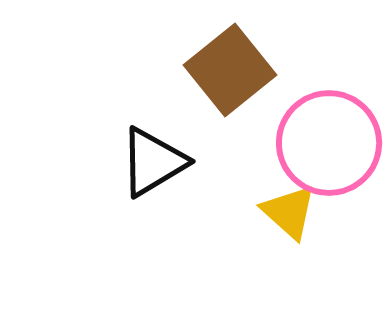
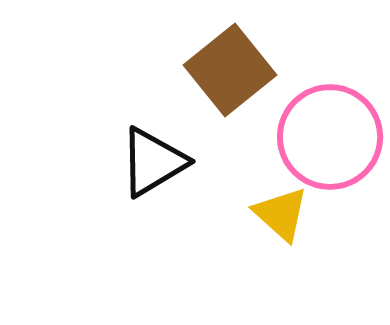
pink circle: moved 1 px right, 6 px up
yellow triangle: moved 8 px left, 2 px down
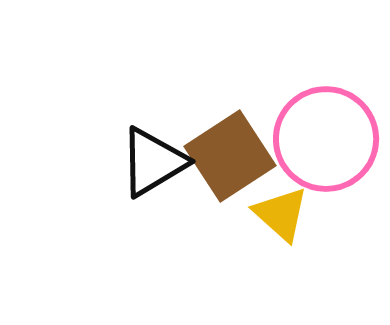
brown square: moved 86 px down; rotated 6 degrees clockwise
pink circle: moved 4 px left, 2 px down
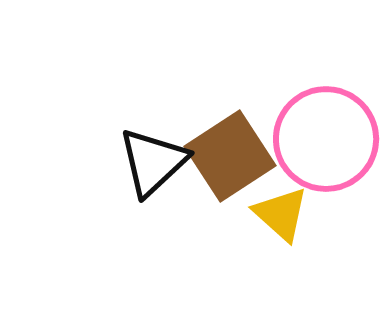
black triangle: rotated 12 degrees counterclockwise
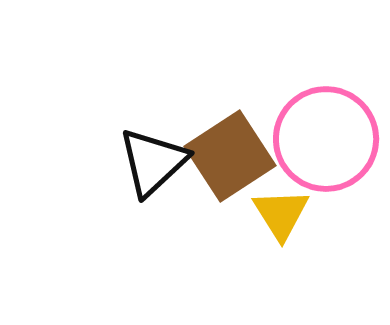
yellow triangle: rotated 16 degrees clockwise
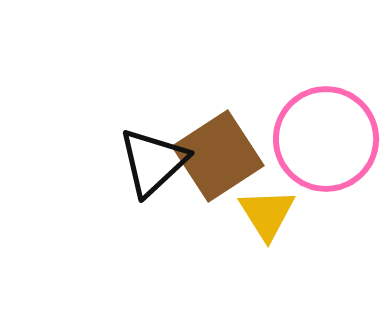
brown square: moved 12 px left
yellow triangle: moved 14 px left
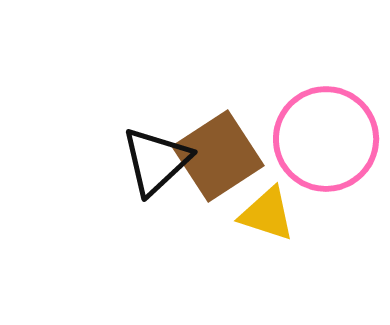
black triangle: moved 3 px right, 1 px up
yellow triangle: rotated 40 degrees counterclockwise
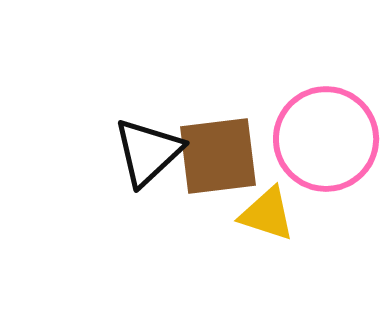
brown square: rotated 26 degrees clockwise
black triangle: moved 8 px left, 9 px up
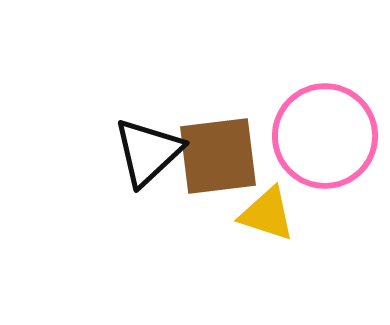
pink circle: moved 1 px left, 3 px up
